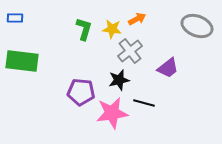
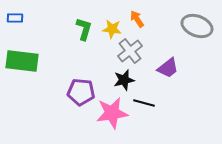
orange arrow: rotated 96 degrees counterclockwise
black star: moved 5 px right
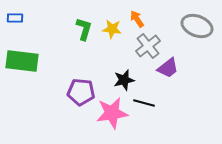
gray cross: moved 18 px right, 5 px up
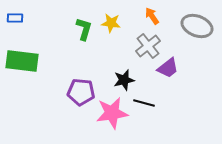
orange arrow: moved 15 px right, 3 px up
yellow star: moved 1 px left, 6 px up
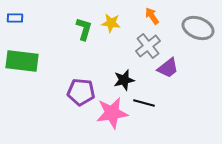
gray ellipse: moved 1 px right, 2 px down
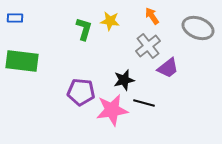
yellow star: moved 1 px left, 2 px up
pink star: moved 3 px up
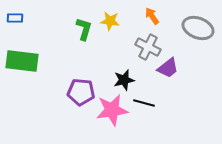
gray cross: moved 1 px down; rotated 25 degrees counterclockwise
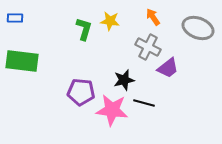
orange arrow: moved 1 px right, 1 px down
pink star: rotated 16 degrees clockwise
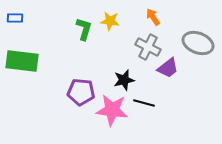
gray ellipse: moved 15 px down
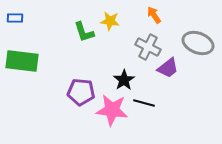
orange arrow: moved 1 px right, 2 px up
green L-shape: moved 3 px down; rotated 145 degrees clockwise
black star: rotated 20 degrees counterclockwise
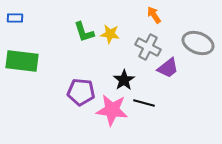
yellow star: moved 13 px down
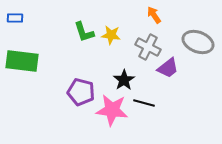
yellow star: moved 1 px right, 1 px down
gray ellipse: moved 1 px up
purple pentagon: rotated 8 degrees clockwise
